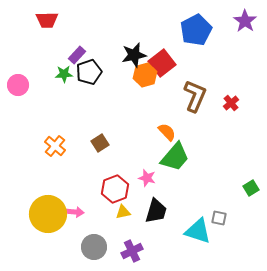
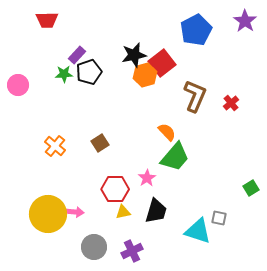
pink star: rotated 24 degrees clockwise
red hexagon: rotated 20 degrees clockwise
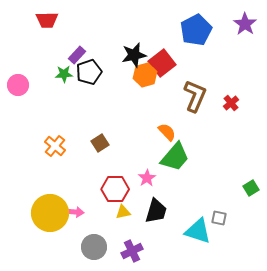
purple star: moved 3 px down
yellow circle: moved 2 px right, 1 px up
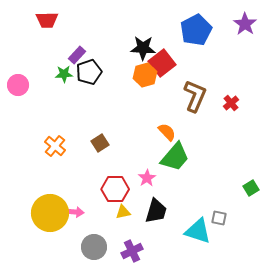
black star: moved 9 px right, 7 px up; rotated 15 degrees clockwise
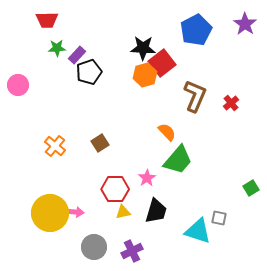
green star: moved 7 px left, 26 px up
green trapezoid: moved 3 px right, 3 px down
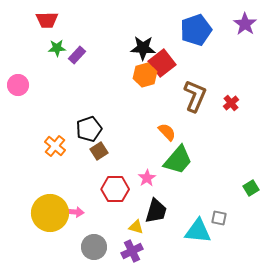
blue pentagon: rotated 8 degrees clockwise
black pentagon: moved 57 px down
brown square: moved 1 px left, 8 px down
yellow triangle: moved 13 px right, 15 px down; rotated 28 degrees clockwise
cyan triangle: rotated 12 degrees counterclockwise
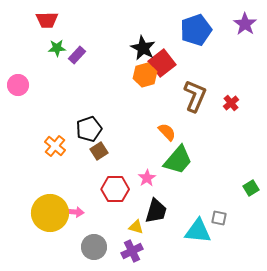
black star: rotated 25 degrees clockwise
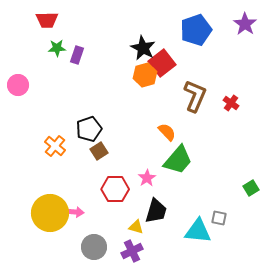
purple rectangle: rotated 24 degrees counterclockwise
red cross: rotated 14 degrees counterclockwise
